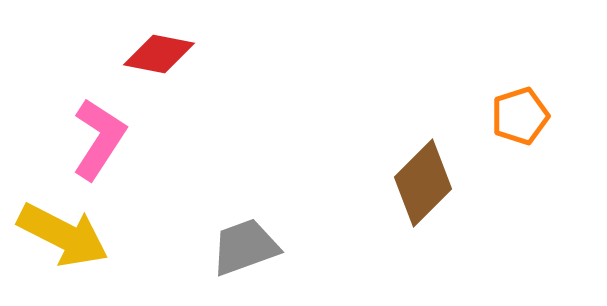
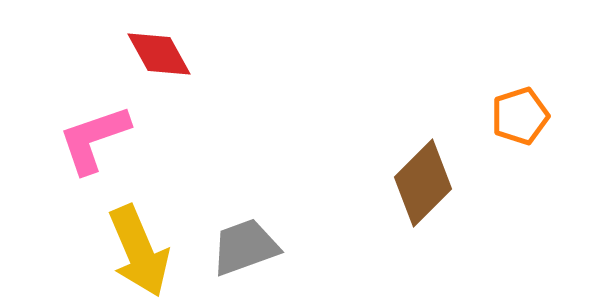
red diamond: rotated 50 degrees clockwise
pink L-shape: moved 5 px left; rotated 142 degrees counterclockwise
yellow arrow: moved 76 px right, 16 px down; rotated 40 degrees clockwise
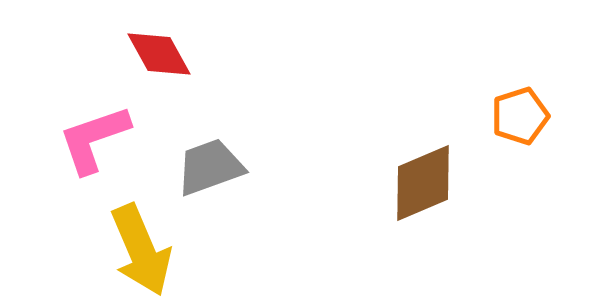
brown diamond: rotated 22 degrees clockwise
gray trapezoid: moved 35 px left, 80 px up
yellow arrow: moved 2 px right, 1 px up
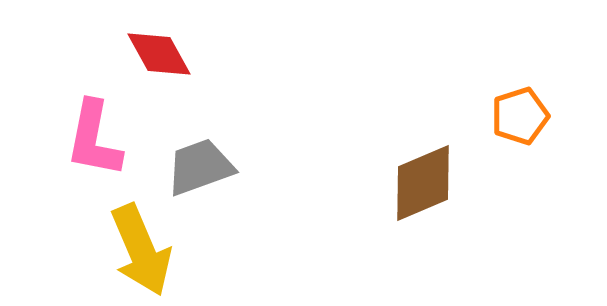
pink L-shape: rotated 60 degrees counterclockwise
gray trapezoid: moved 10 px left
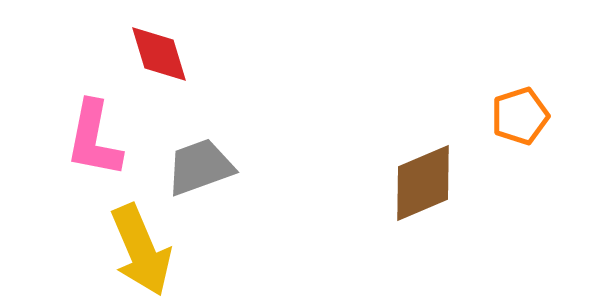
red diamond: rotated 12 degrees clockwise
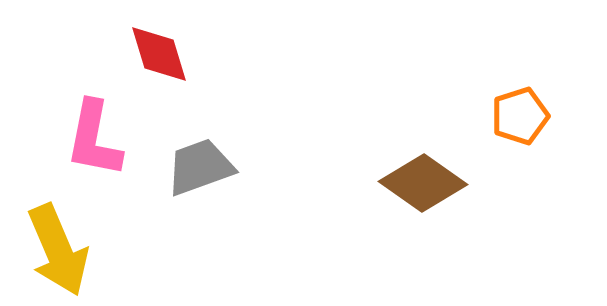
brown diamond: rotated 58 degrees clockwise
yellow arrow: moved 83 px left
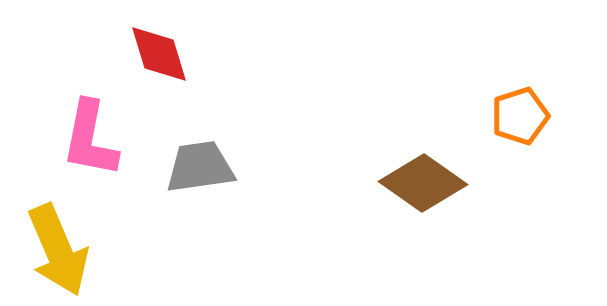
pink L-shape: moved 4 px left
gray trapezoid: rotated 12 degrees clockwise
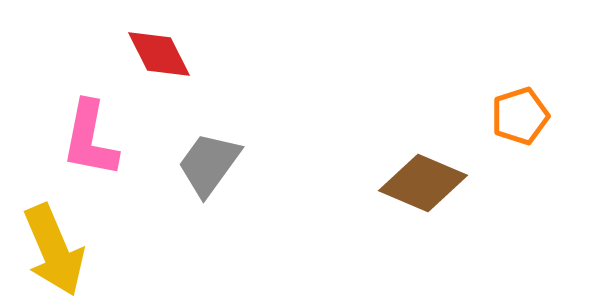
red diamond: rotated 10 degrees counterclockwise
gray trapezoid: moved 9 px right, 3 px up; rotated 46 degrees counterclockwise
brown diamond: rotated 12 degrees counterclockwise
yellow arrow: moved 4 px left
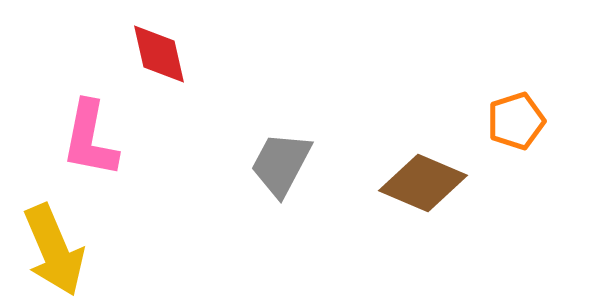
red diamond: rotated 14 degrees clockwise
orange pentagon: moved 4 px left, 5 px down
gray trapezoid: moved 72 px right; rotated 8 degrees counterclockwise
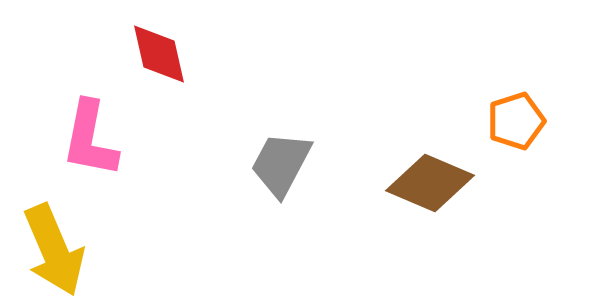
brown diamond: moved 7 px right
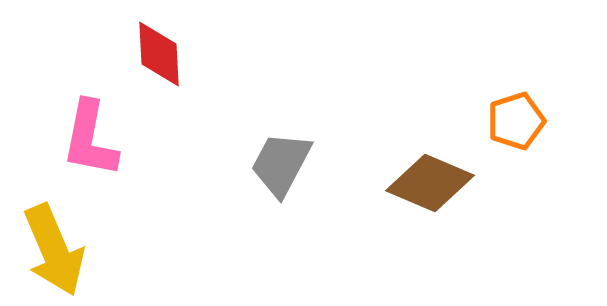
red diamond: rotated 10 degrees clockwise
